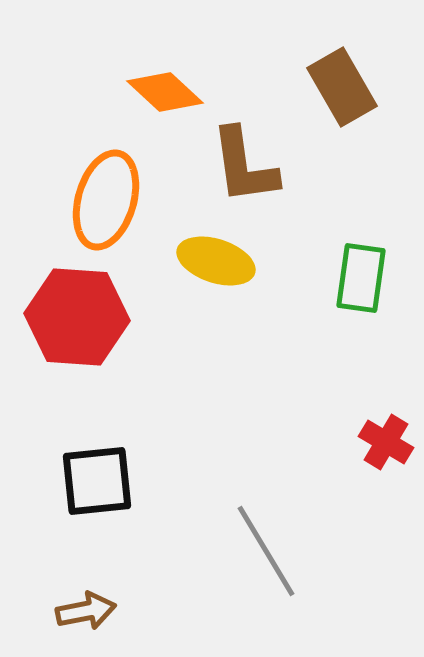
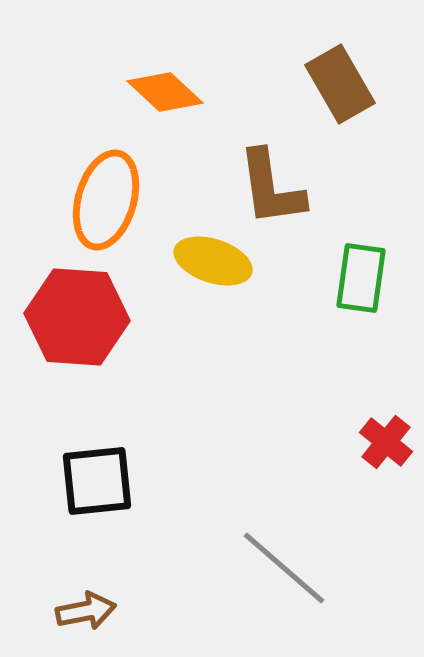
brown rectangle: moved 2 px left, 3 px up
brown L-shape: moved 27 px right, 22 px down
yellow ellipse: moved 3 px left
red cross: rotated 8 degrees clockwise
gray line: moved 18 px right, 17 px down; rotated 18 degrees counterclockwise
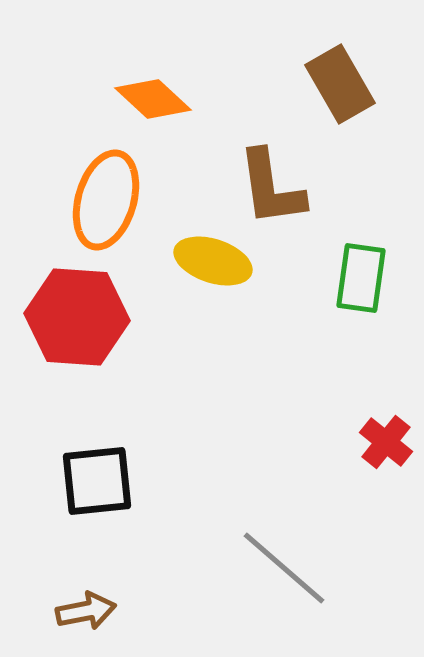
orange diamond: moved 12 px left, 7 px down
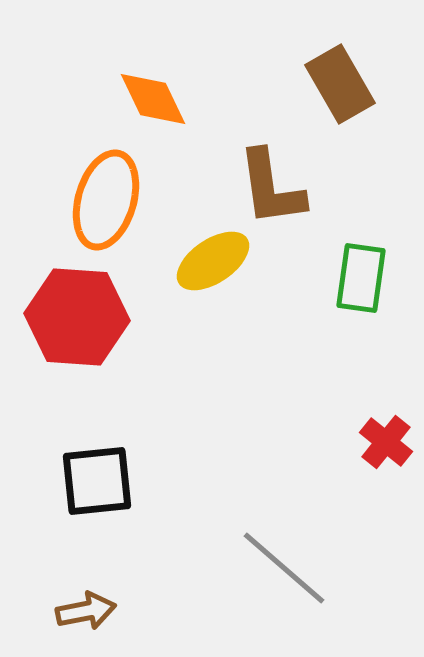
orange diamond: rotated 22 degrees clockwise
yellow ellipse: rotated 52 degrees counterclockwise
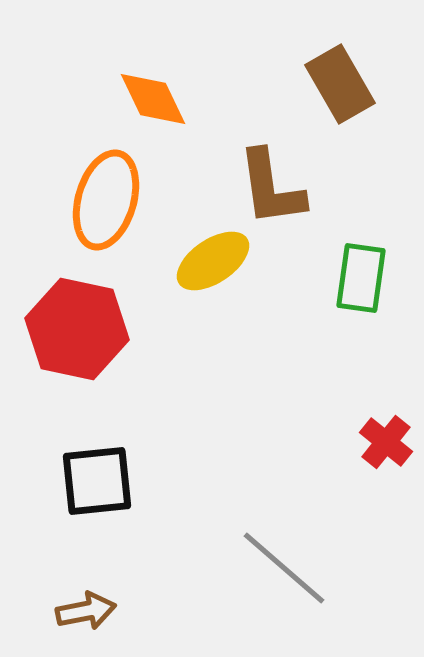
red hexagon: moved 12 px down; rotated 8 degrees clockwise
